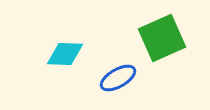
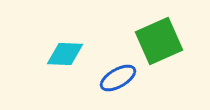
green square: moved 3 px left, 3 px down
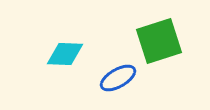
green square: rotated 6 degrees clockwise
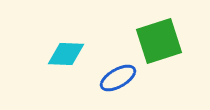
cyan diamond: moved 1 px right
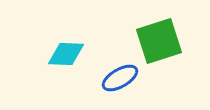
blue ellipse: moved 2 px right
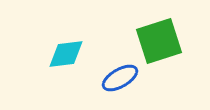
cyan diamond: rotated 9 degrees counterclockwise
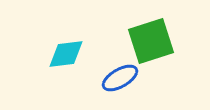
green square: moved 8 px left
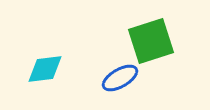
cyan diamond: moved 21 px left, 15 px down
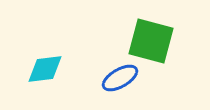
green square: rotated 33 degrees clockwise
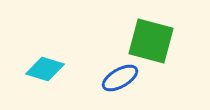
cyan diamond: rotated 24 degrees clockwise
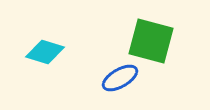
cyan diamond: moved 17 px up
